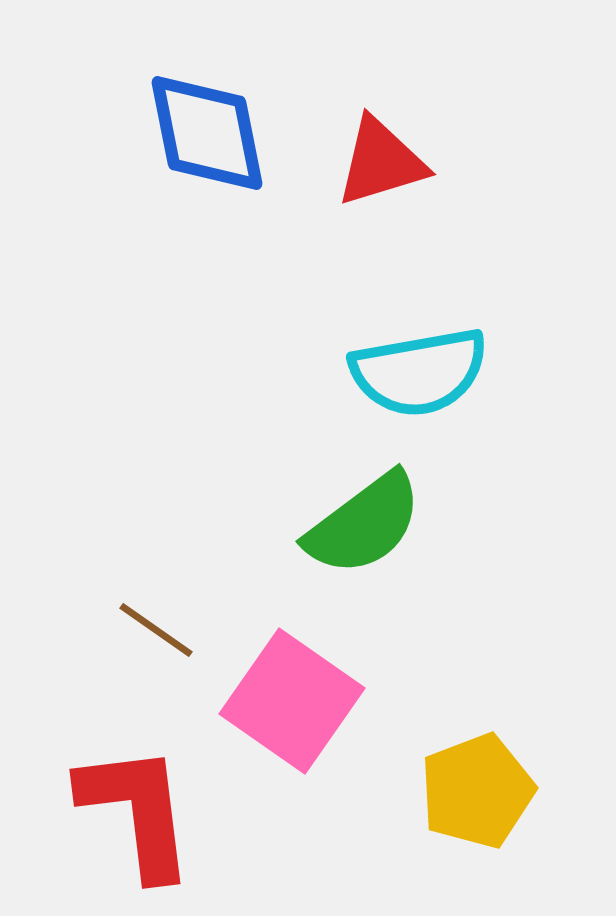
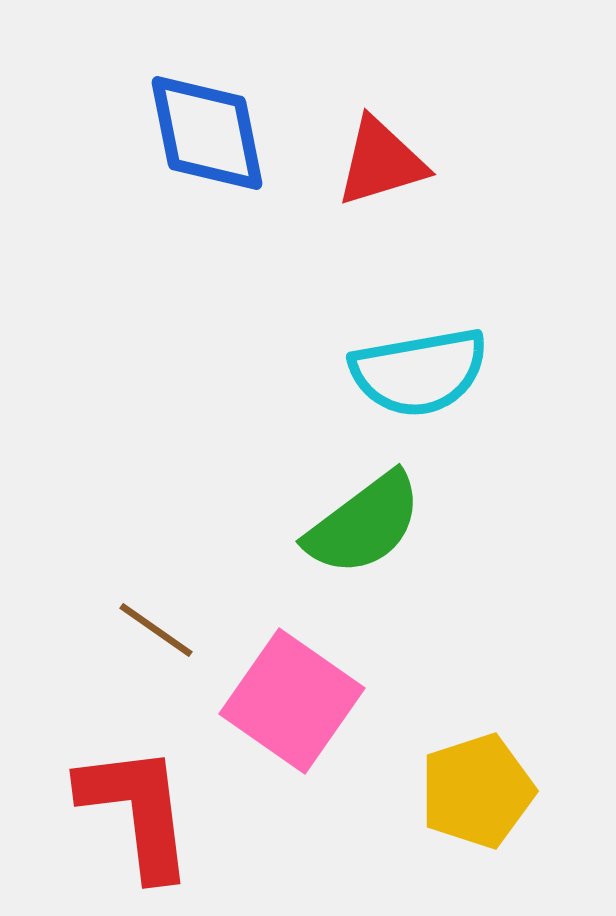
yellow pentagon: rotated 3 degrees clockwise
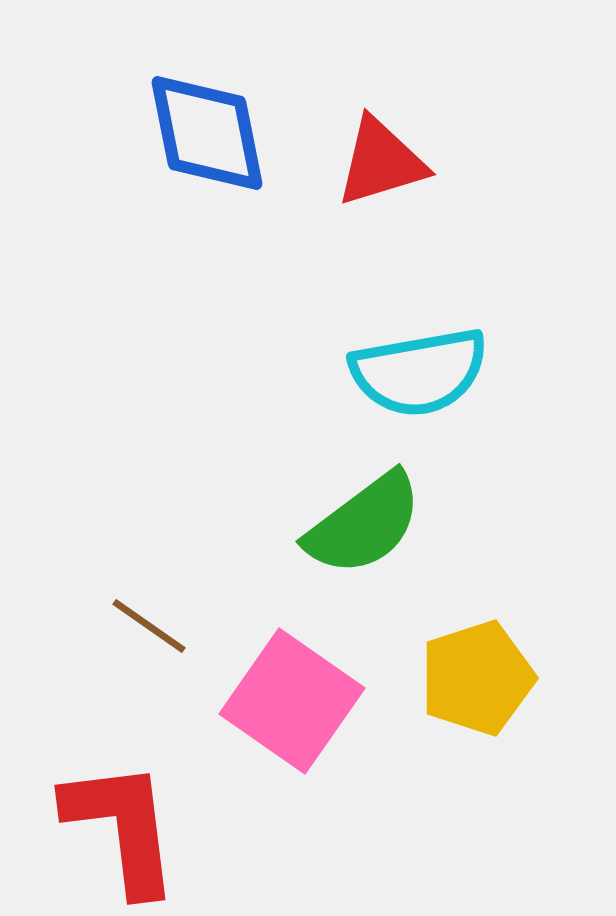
brown line: moved 7 px left, 4 px up
yellow pentagon: moved 113 px up
red L-shape: moved 15 px left, 16 px down
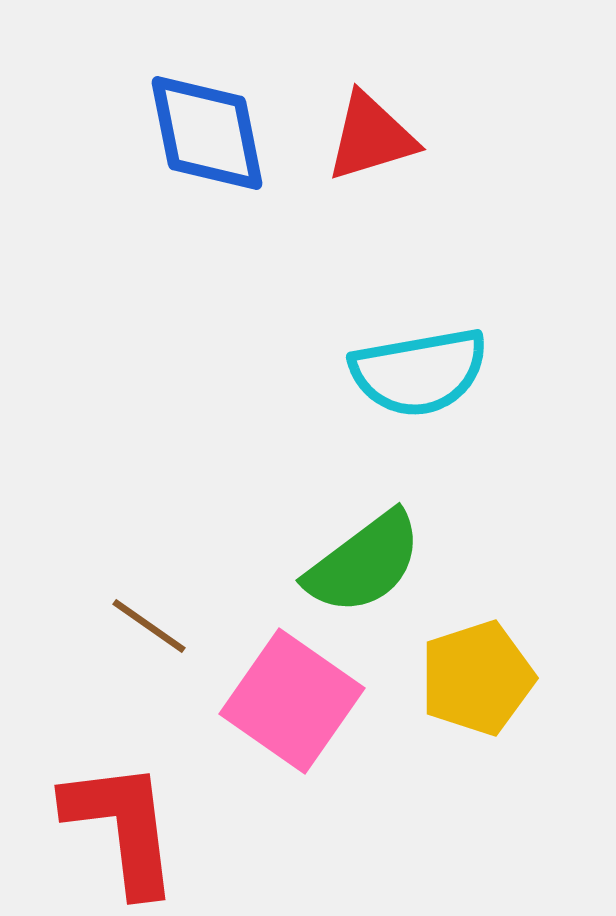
red triangle: moved 10 px left, 25 px up
green semicircle: moved 39 px down
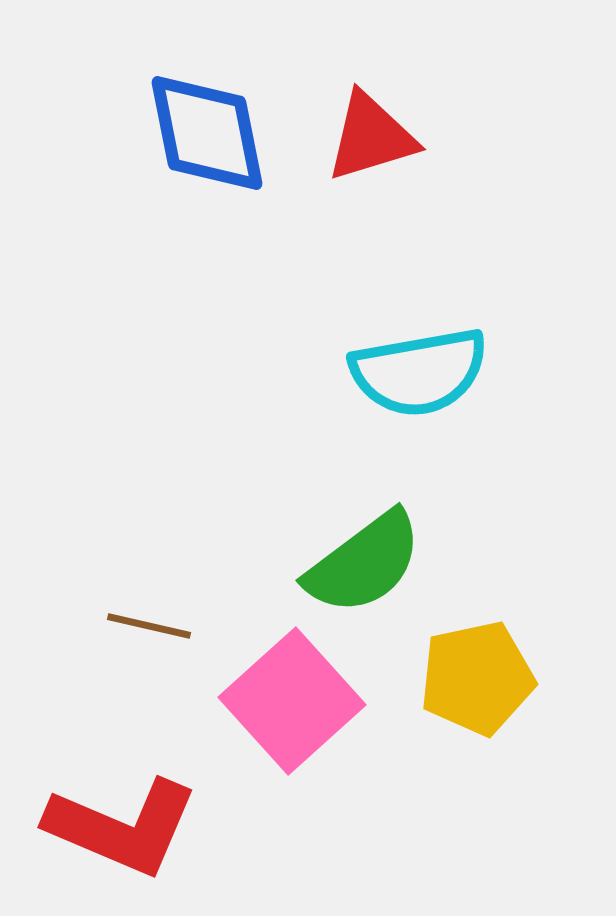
brown line: rotated 22 degrees counterclockwise
yellow pentagon: rotated 6 degrees clockwise
pink square: rotated 13 degrees clockwise
red L-shape: rotated 120 degrees clockwise
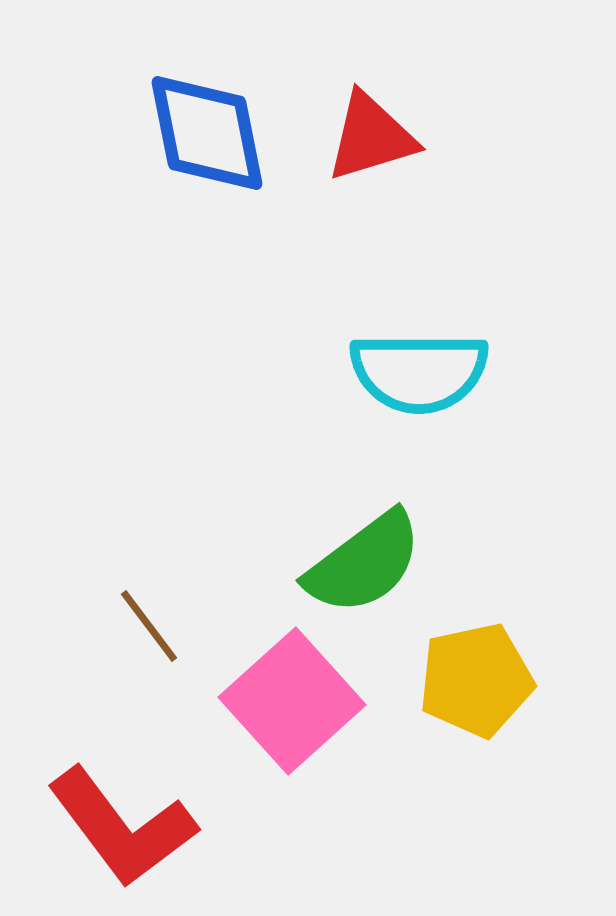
cyan semicircle: rotated 10 degrees clockwise
brown line: rotated 40 degrees clockwise
yellow pentagon: moved 1 px left, 2 px down
red L-shape: rotated 30 degrees clockwise
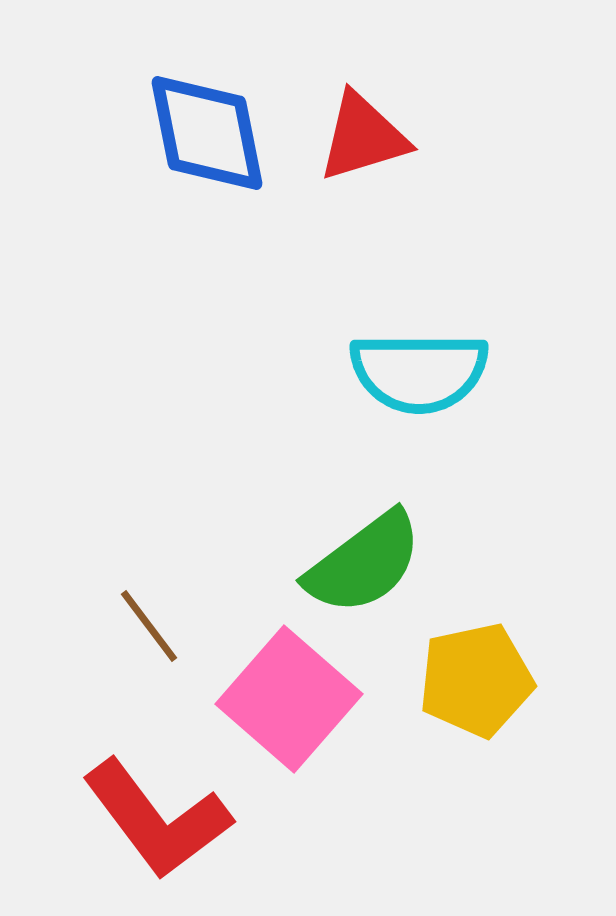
red triangle: moved 8 px left
pink square: moved 3 px left, 2 px up; rotated 7 degrees counterclockwise
red L-shape: moved 35 px right, 8 px up
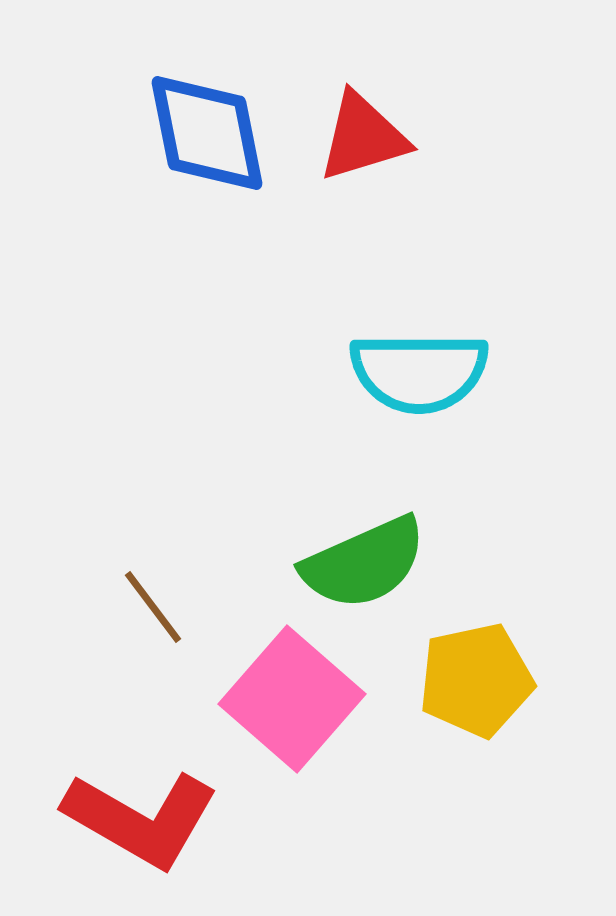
green semicircle: rotated 13 degrees clockwise
brown line: moved 4 px right, 19 px up
pink square: moved 3 px right
red L-shape: moved 16 px left; rotated 23 degrees counterclockwise
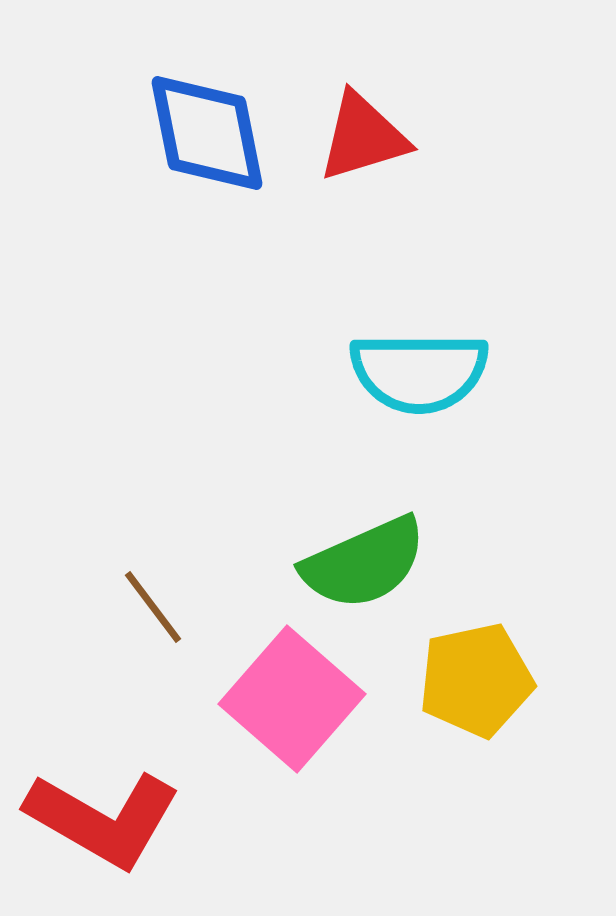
red L-shape: moved 38 px left
